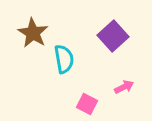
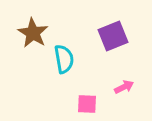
purple square: rotated 20 degrees clockwise
pink square: rotated 25 degrees counterclockwise
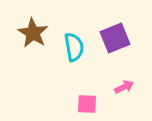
purple square: moved 2 px right, 2 px down
cyan semicircle: moved 10 px right, 12 px up
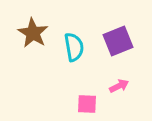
purple square: moved 3 px right, 3 px down
pink arrow: moved 5 px left, 1 px up
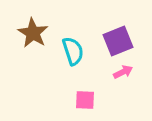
cyan semicircle: moved 1 px left, 4 px down; rotated 8 degrees counterclockwise
pink arrow: moved 4 px right, 14 px up
pink square: moved 2 px left, 4 px up
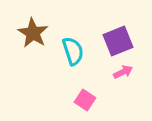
pink square: rotated 30 degrees clockwise
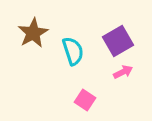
brown star: rotated 12 degrees clockwise
purple square: rotated 8 degrees counterclockwise
